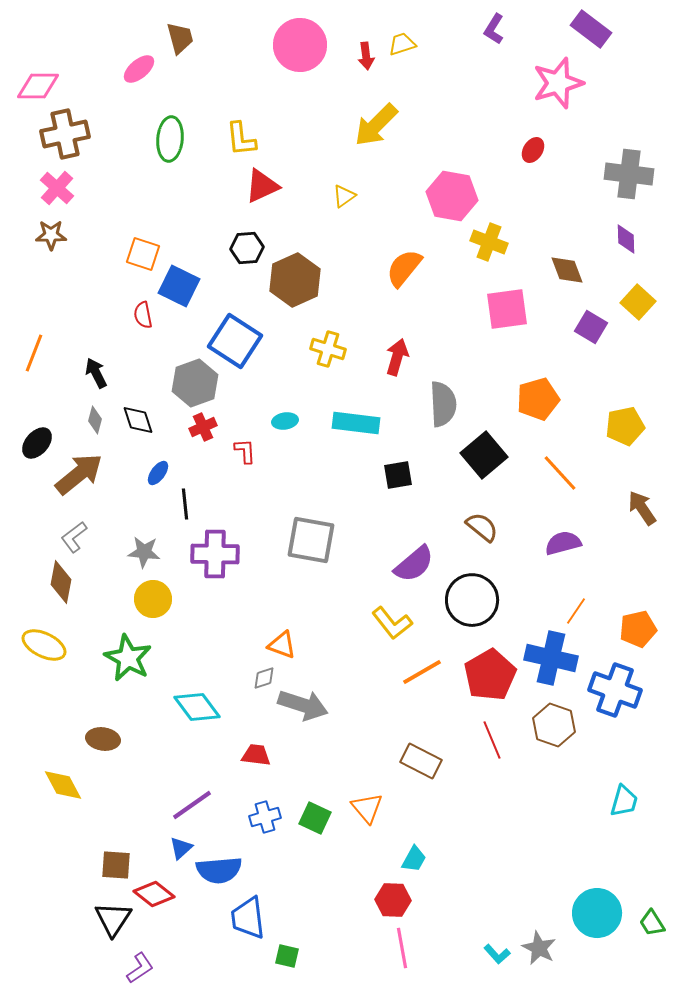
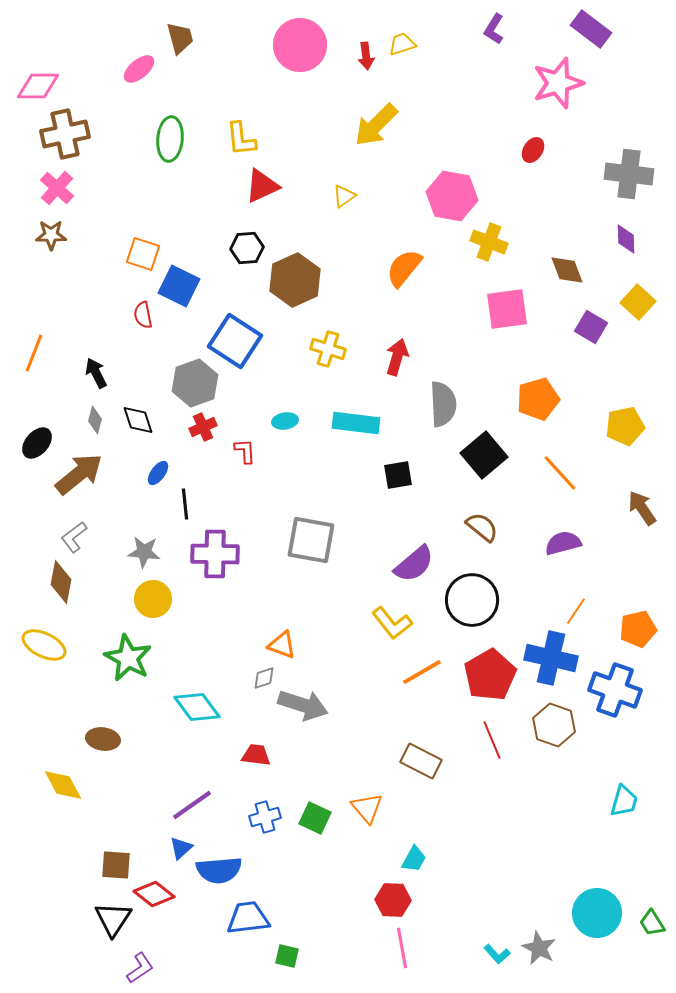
blue trapezoid at (248, 918): rotated 90 degrees clockwise
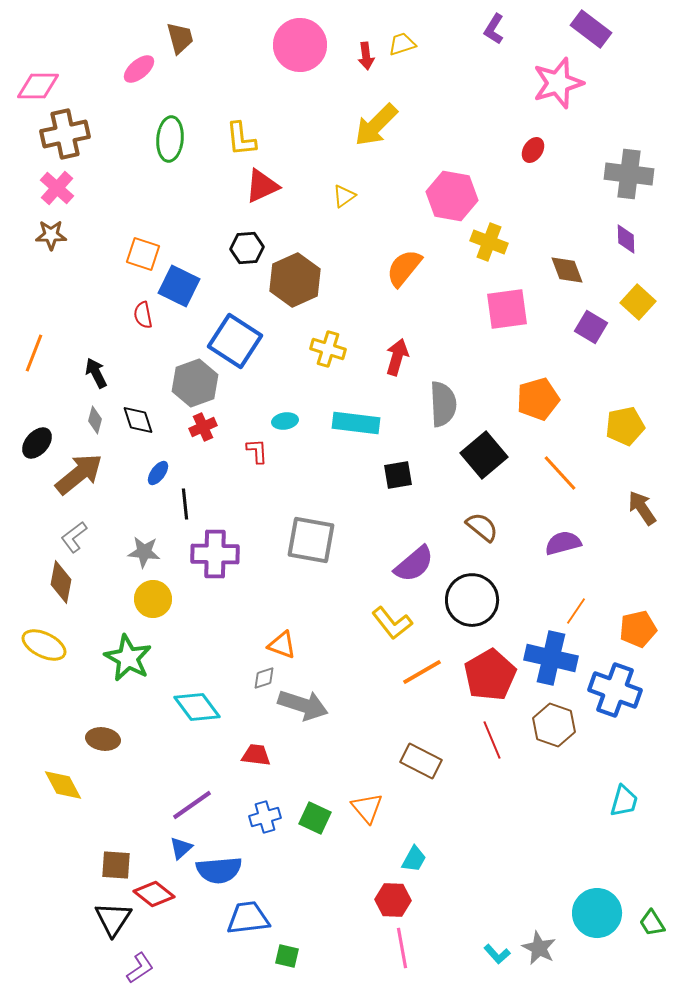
red L-shape at (245, 451): moved 12 px right
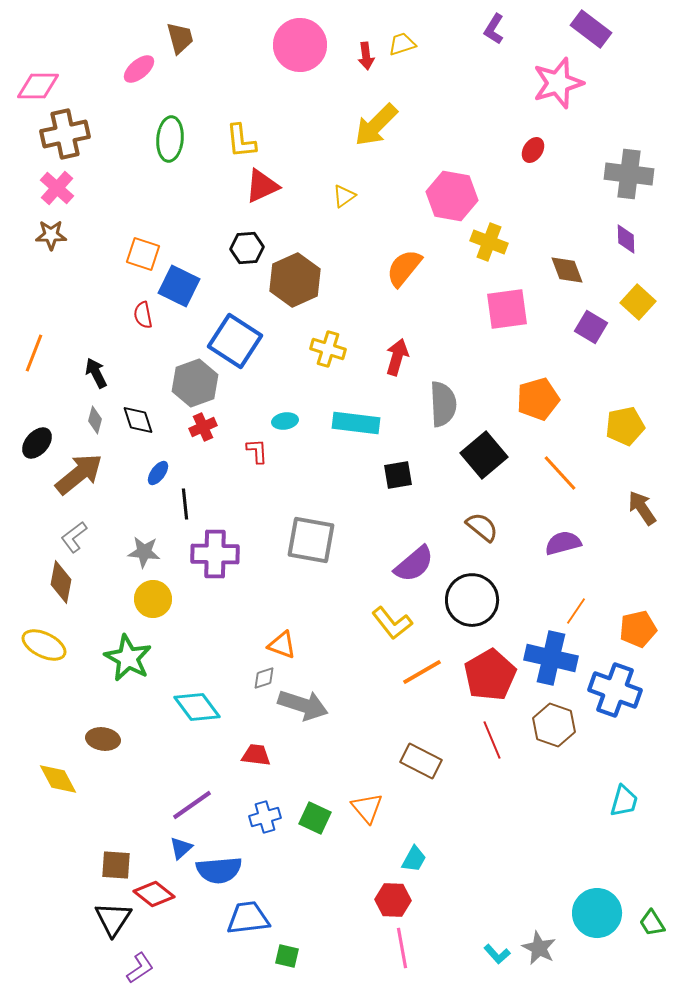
yellow L-shape at (241, 139): moved 2 px down
yellow diamond at (63, 785): moved 5 px left, 6 px up
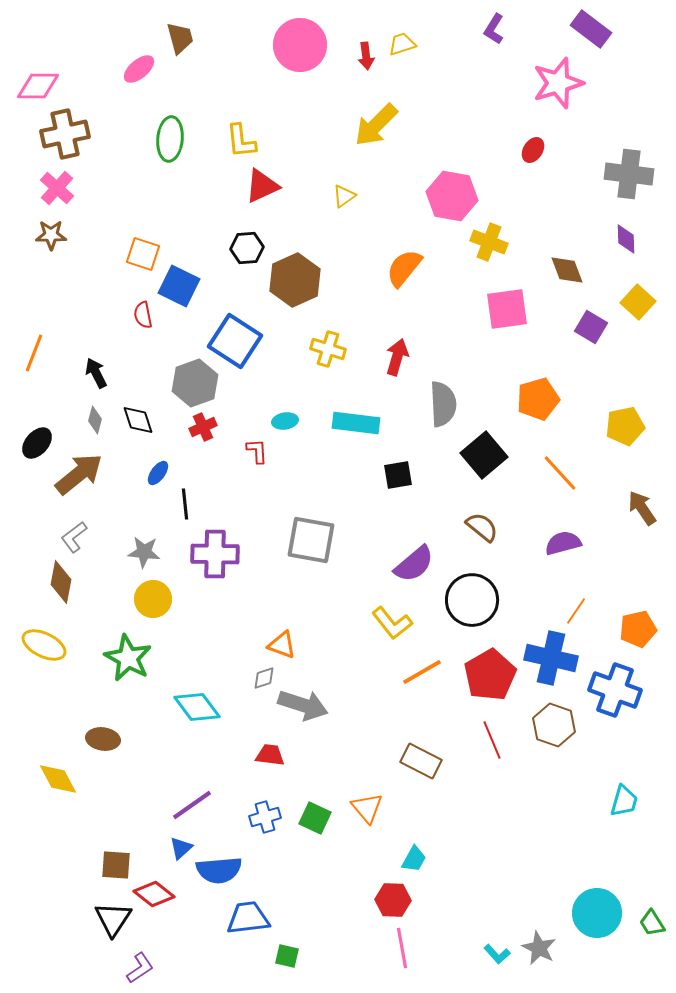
red trapezoid at (256, 755): moved 14 px right
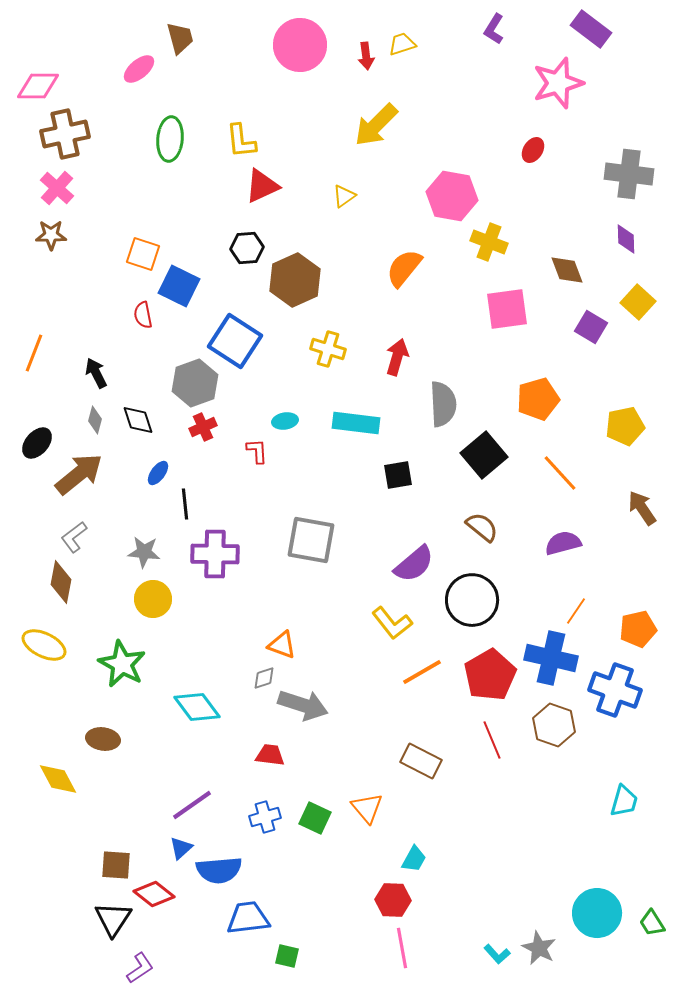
green star at (128, 658): moved 6 px left, 6 px down
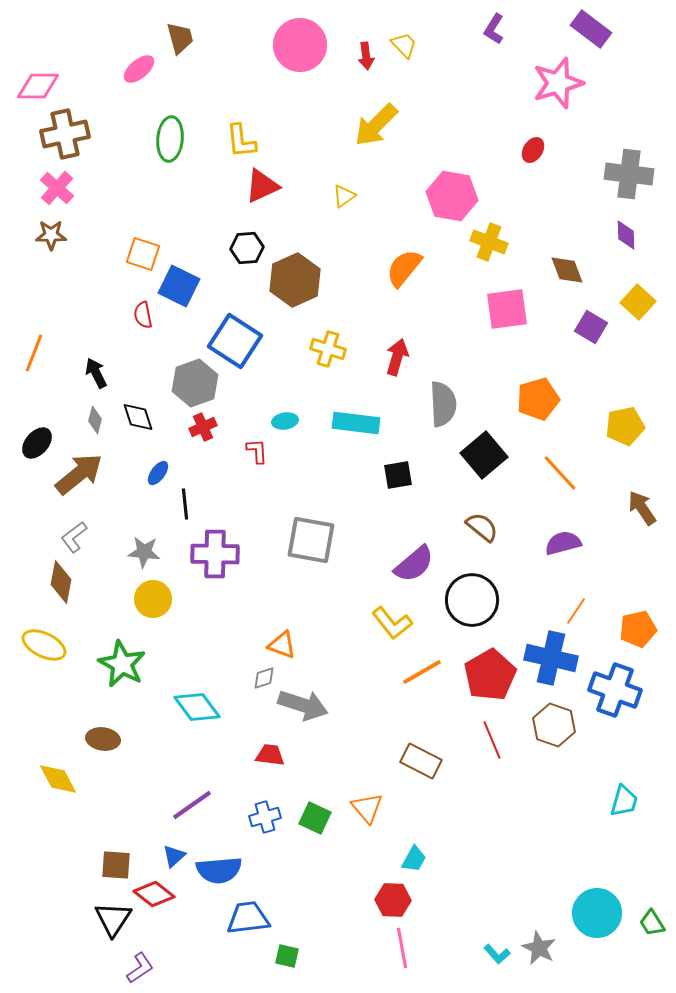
yellow trapezoid at (402, 44): moved 2 px right, 1 px down; rotated 64 degrees clockwise
purple diamond at (626, 239): moved 4 px up
black diamond at (138, 420): moved 3 px up
blue triangle at (181, 848): moved 7 px left, 8 px down
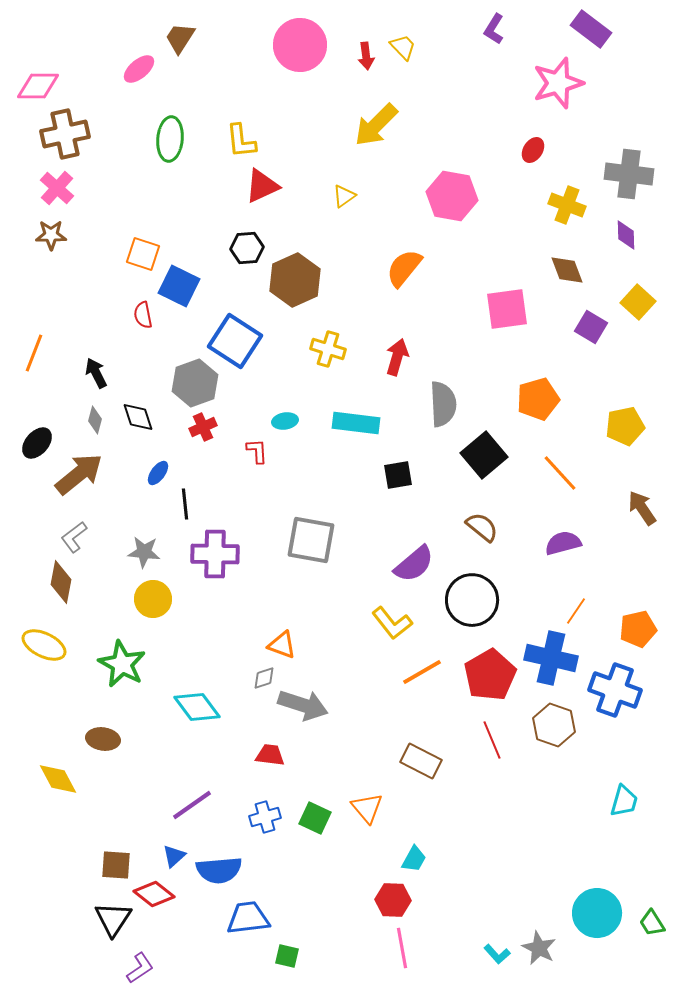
brown trapezoid at (180, 38): rotated 132 degrees counterclockwise
yellow trapezoid at (404, 45): moved 1 px left, 2 px down
yellow cross at (489, 242): moved 78 px right, 37 px up
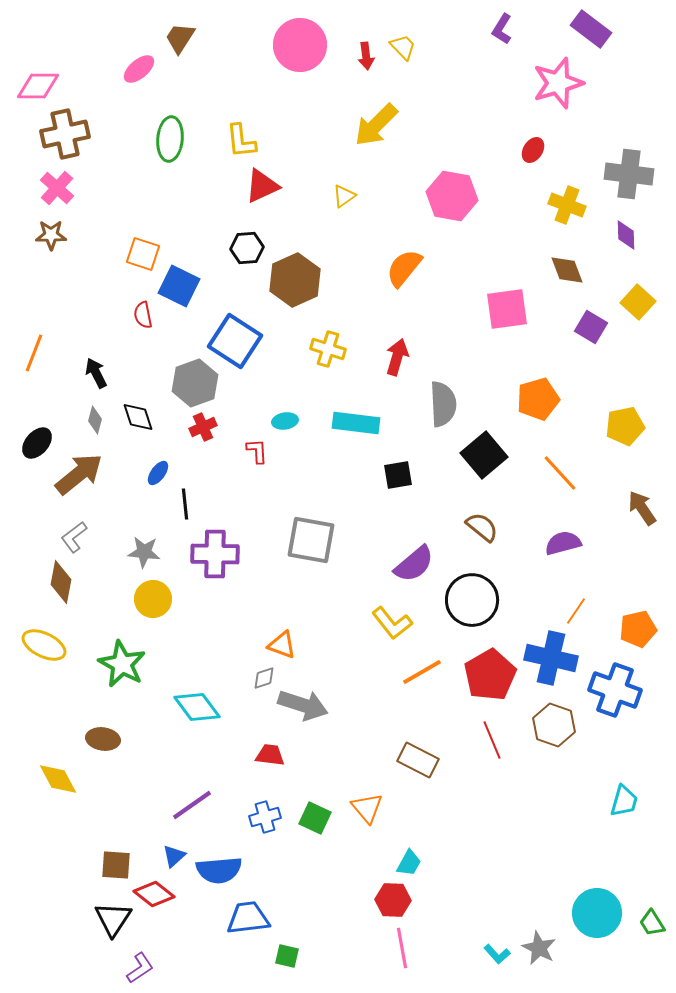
purple L-shape at (494, 29): moved 8 px right
brown rectangle at (421, 761): moved 3 px left, 1 px up
cyan trapezoid at (414, 859): moved 5 px left, 4 px down
